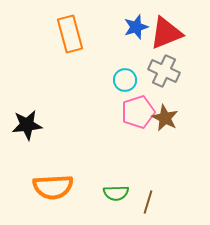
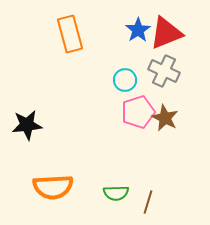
blue star: moved 2 px right, 3 px down; rotated 15 degrees counterclockwise
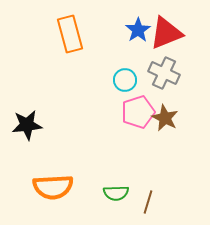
gray cross: moved 2 px down
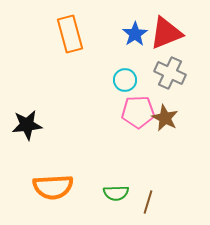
blue star: moved 3 px left, 4 px down
gray cross: moved 6 px right
pink pentagon: rotated 16 degrees clockwise
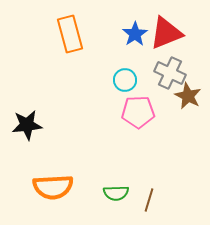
brown star: moved 23 px right, 22 px up
brown line: moved 1 px right, 2 px up
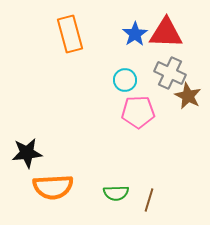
red triangle: rotated 24 degrees clockwise
black star: moved 28 px down
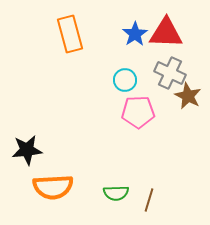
black star: moved 3 px up
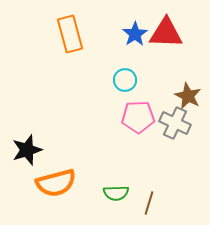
gray cross: moved 5 px right, 50 px down
pink pentagon: moved 5 px down
black star: rotated 12 degrees counterclockwise
orange semicircle: moved 3 px right, 4 px up; rotated 12 degrees counterclockwise
brown line: moved 3 px down
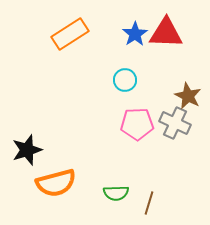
orange rectangle: rotated 72 degrees clockwise
pink pentagon: moved 1 px left, 7 px down
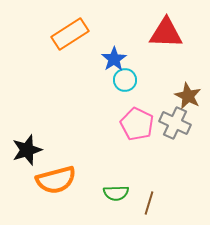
blue star: moved 21 px left, 25 px down
pink pentagon: rotated 28 degrees clockwise
orange semicircle: moved 3 px up
